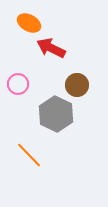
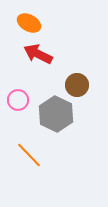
red arrow: moved 13 px left, 6 px down
pink circle: moved 16 px down
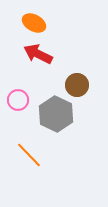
orange ellipse: moved 5 px right
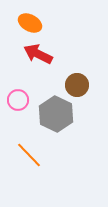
orange ellipse: moved 4 px left
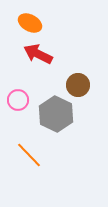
brown circle: moved 1 px right
